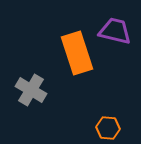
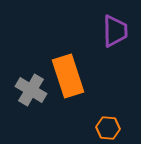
purple trapezoid: rotated 76 degrees clockwise
orange rectangle: moved 9 px left, 23 px down
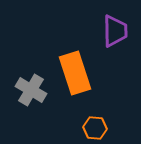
orange rectangle: moved 7 px right, 3 px up
orange hexagon: moved 13 px left
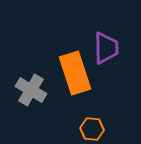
purple trapezoid: moved 9 px left, 17 px down
orange hexagon: moved 3 px left, 1 px down
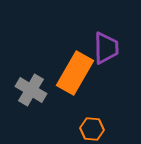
orange rectangle: rotated 48 degrees clockwise
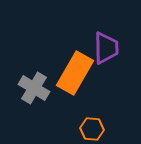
gray cross: moved 3 px right, 2 px up
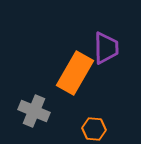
gray cross: moved 23 px down; rotated 8 degrees counterclockwise
orange hexagon: moved 2 px right
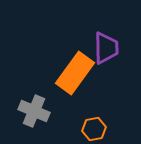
orange rectangle: rotated 6 degrees clockwise
orange hexagon: rotated 15 degrees counterclockwise
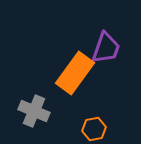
purple trapezoid: rotated 20 degrees clockwise
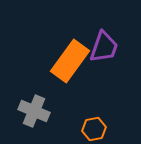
purple trapezoid: moved 2 px left, 1 px up
orange rectangle: moved 5 px left, 12 px up
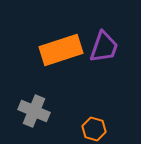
orange rectangle: moved 9 px left, 11 px up; rotated 36 degrees clockwise
orange hexagon: rotated 25 degrees clockwise
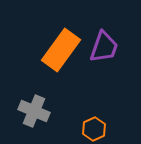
orange rectangle: rotated 36 degrees counterclockwise
orange hexagon: rotated 20 degrees clockwise
